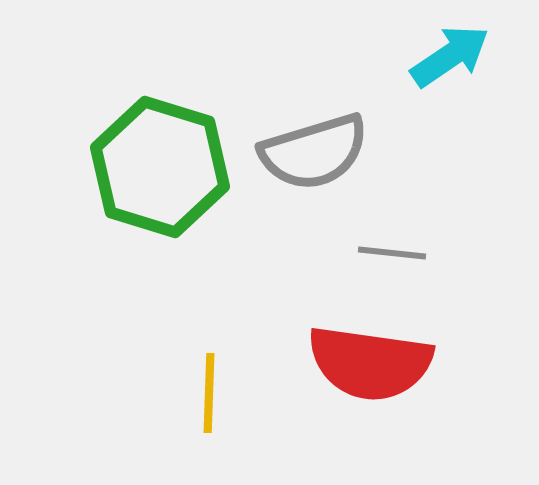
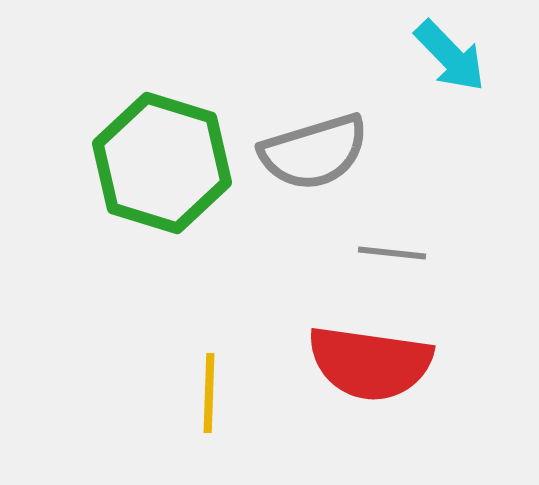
cyan arrow: rotated 80 degrees clockwise
green hexagon: moved 2 px right, 4 px up
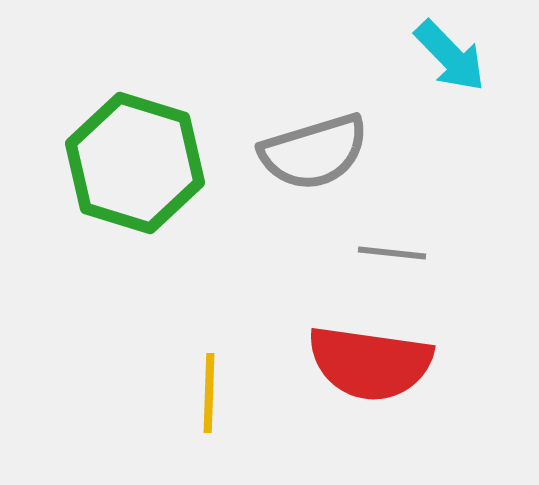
green hexagon: moved 27 px left
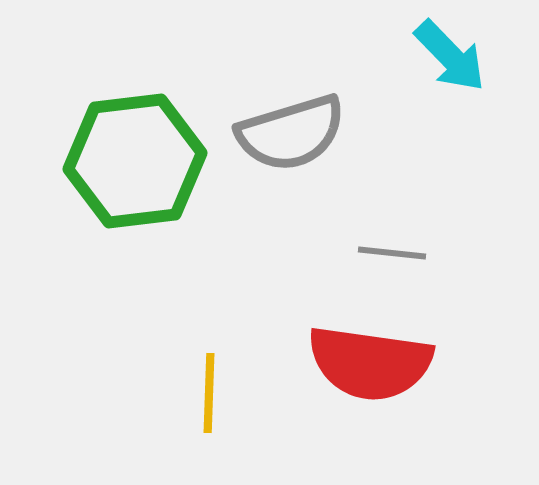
gray semicircle: moved 23 px left, 19 px up
green hexagon: moved 2 px up; rotated 24 degrees counterclockwise
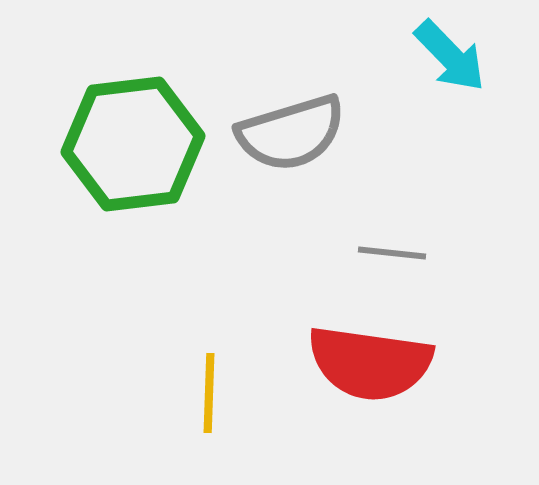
green hexagon: moved 2 px left, 17 px up
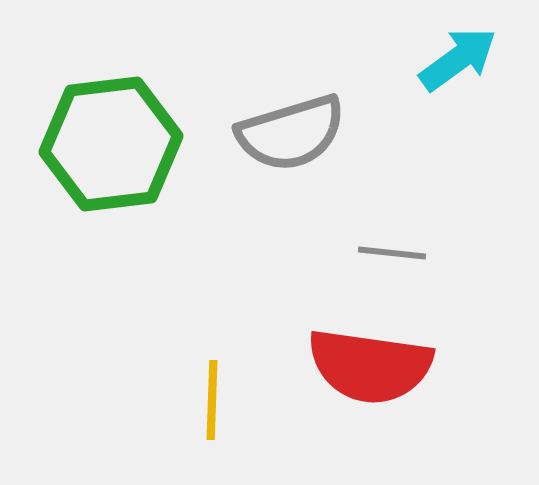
cyan arrow: moved 8 px right, 3 px down; rotated 82 degrees counterclockwise
green hexagon: moved 22 px left
red semicircle: moved 3 px down
yellow line: moved 3 px right, 7 px down
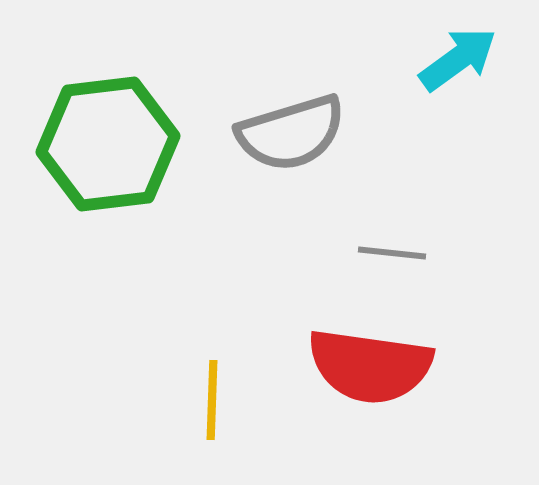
green hexagon: moved 3 px left
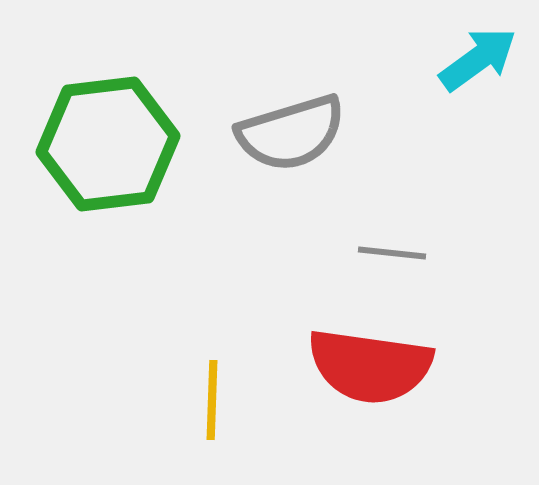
cyan arrow: moved 20 px right
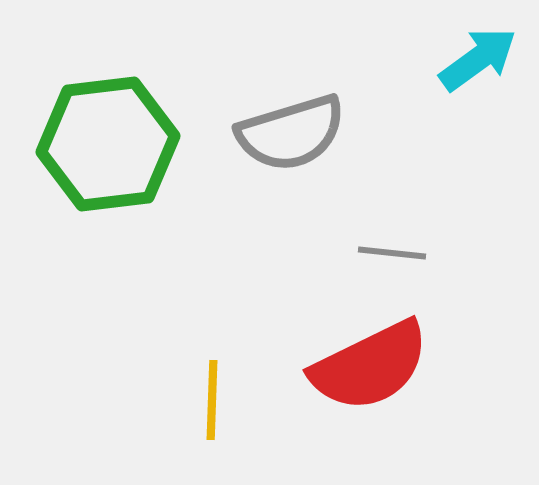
red semicircle: rotated 34 degrees counterclockwise
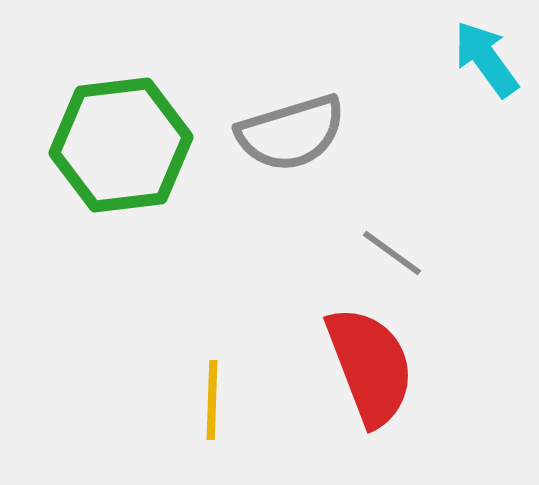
cyan arrow: moved 8 px right; rotated 90 degrees counterclockwise
green hexagon: moved 13 px right, 1 px down
gray line: rotated 30 degrees clockwise
red semicircle: rotated 85 degrees counterclockwise
